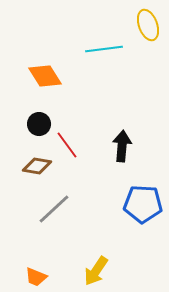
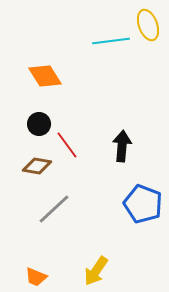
cyan line: moved 7 px right, 8 px up
blue pentagon: rotated 18 degrees clockwise
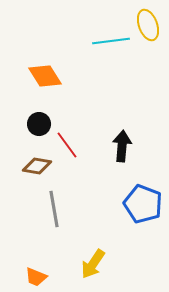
gray line: rotated 57 degrees counterclockwise
yellow arrow: moved 3 px left, 7 px up
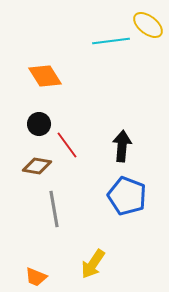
yellow ellipse: rotated 32 degrees counterclockwise
blue pentagon: moved 16 px left, 8 px up
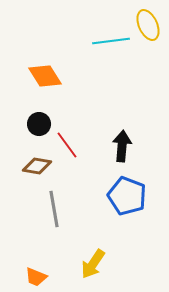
yellow ellipse: rotated 28 degrees clockwise
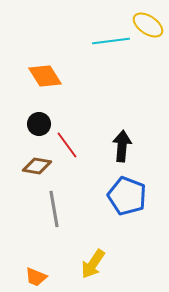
yellow ellipse: rotated 32 degrees counterclockwise
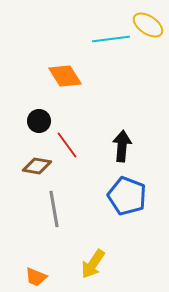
cyan line: moved 2 px up
orange diamond: moved 20 px right
black circle: moved 3 px up
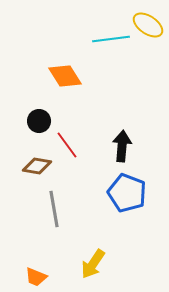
blue pentagon: moved 3 px up
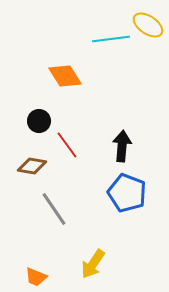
brown diamond: moved 5 px left
gray line: rotated 24 degrees counterclockwise
